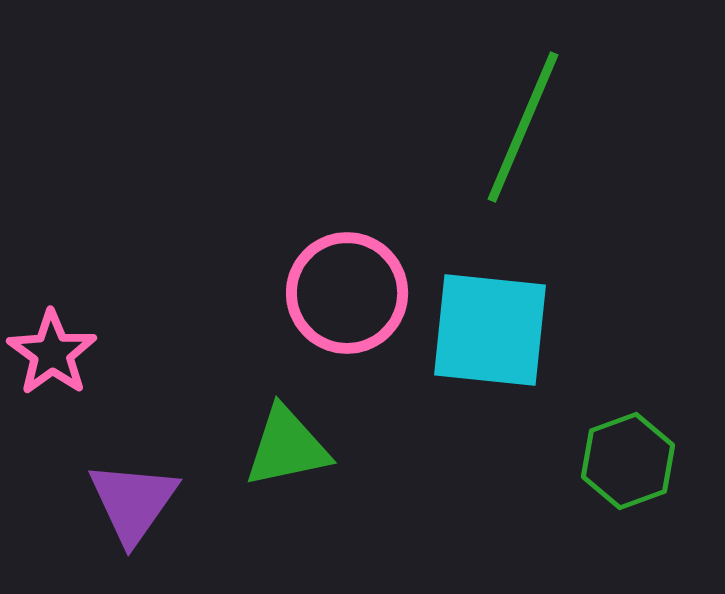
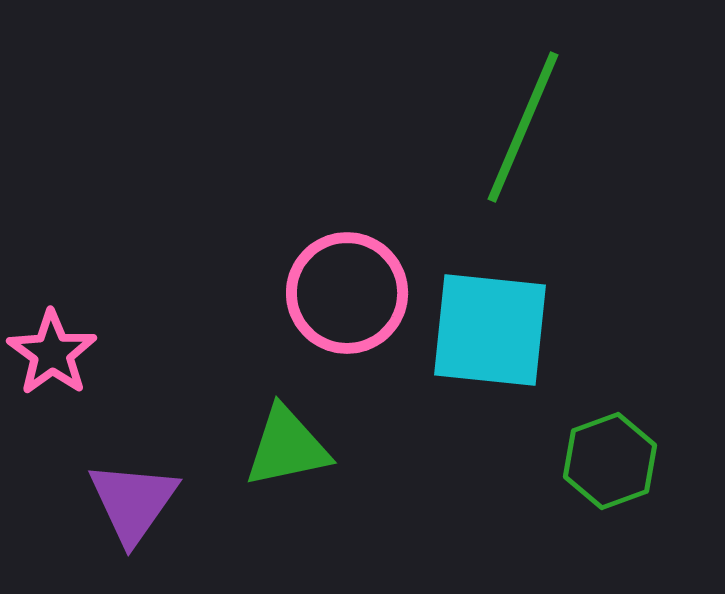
green hexagon: moved 18 px left
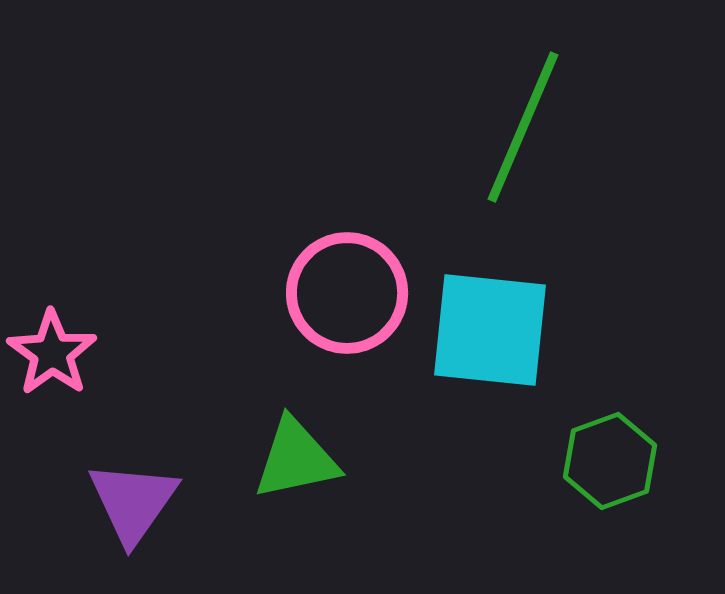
green triangle: moved 9 px right, 12 px down
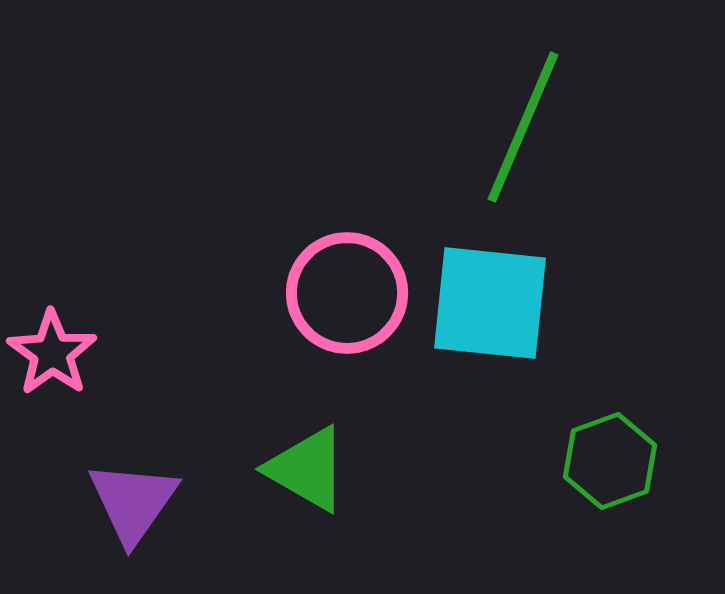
cyan square: moved 27 px up
green triangle: moved 11 px right, 10 px down; rotated 42 degrees clockwise
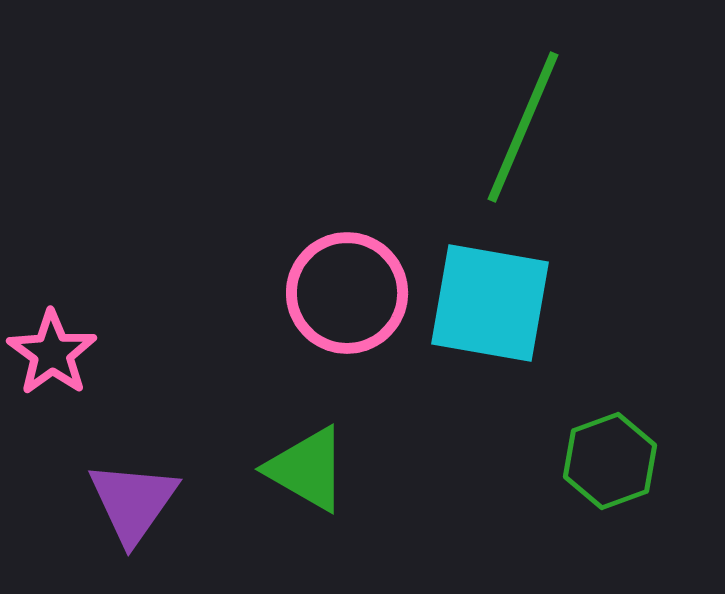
cyan square: rotated 4 degrees clockwise
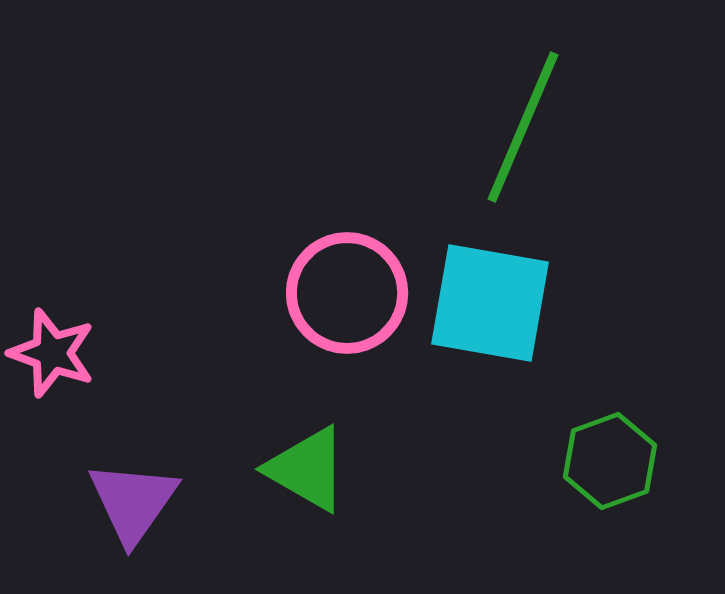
pink star: rotated 16 degrees counterclockwise
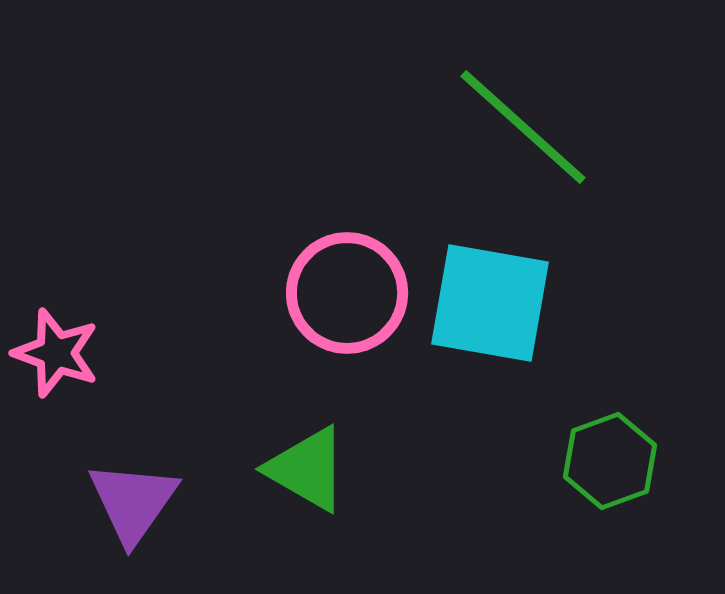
green line: rotated 71 degrees counterclockwise
pink star: moved 4 px right
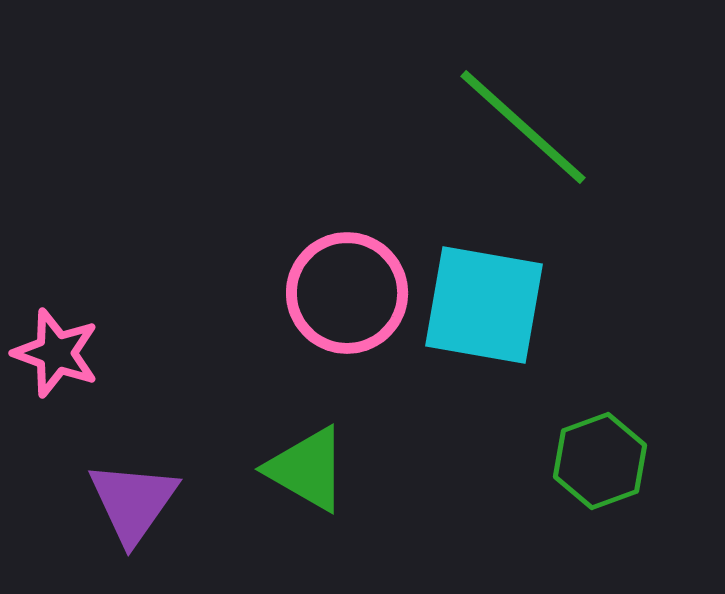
cyan square: moved 6 px left, 2 px down
green hexagon: moved 10 px left
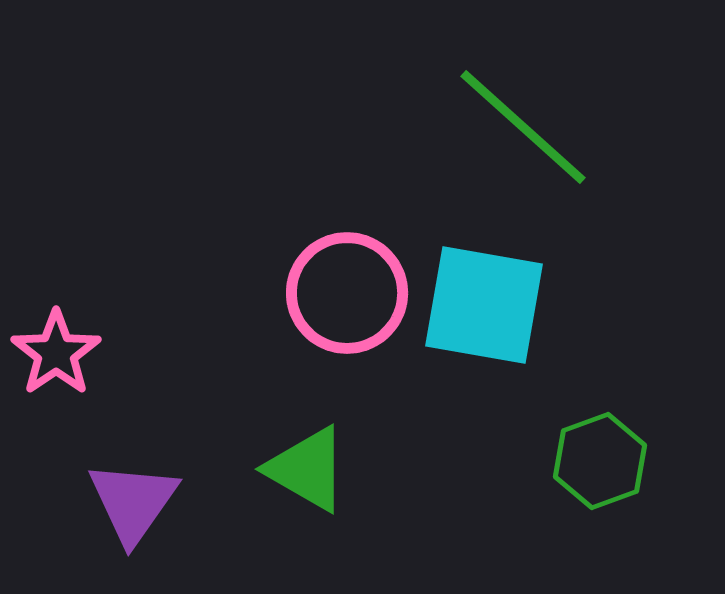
pink star: rotated 18 degrees clockwise
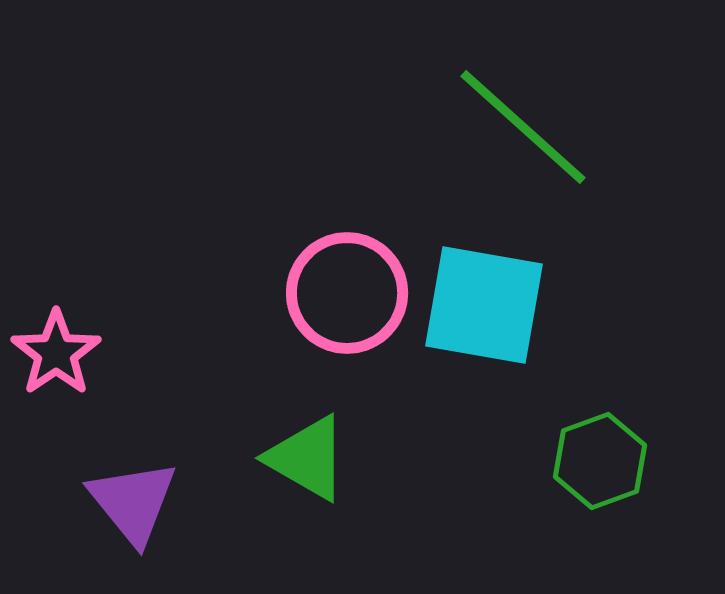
green triangle: moved 11 px up
purple triangle: rotated 14 degrees counterclockwise
